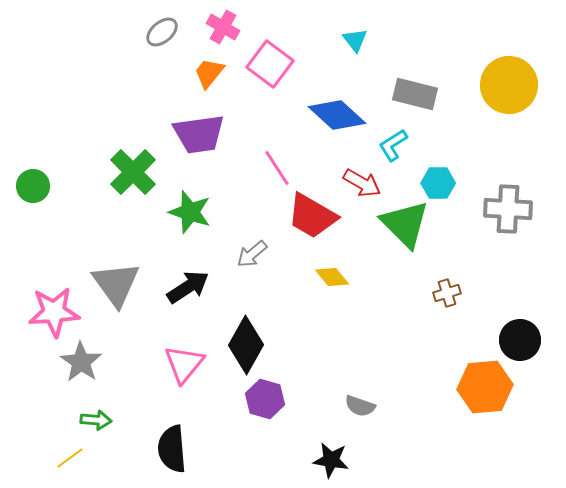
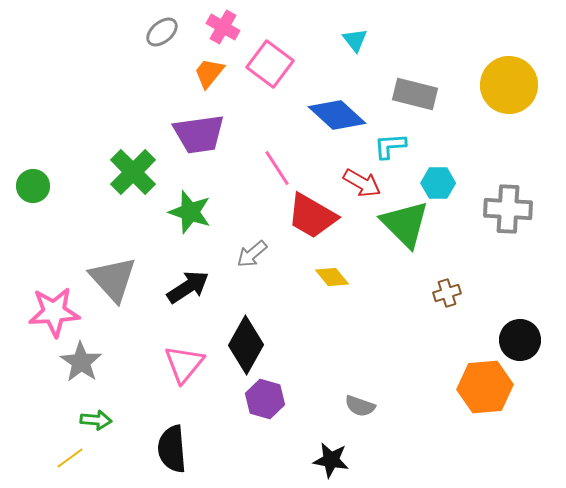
cyan L-shape: moved 3 px left, 1 px down; rotated 28 degrees clockwise
gray triangle: moved 3 px left, 5 px up; rotated 6 degrees counterclockwise
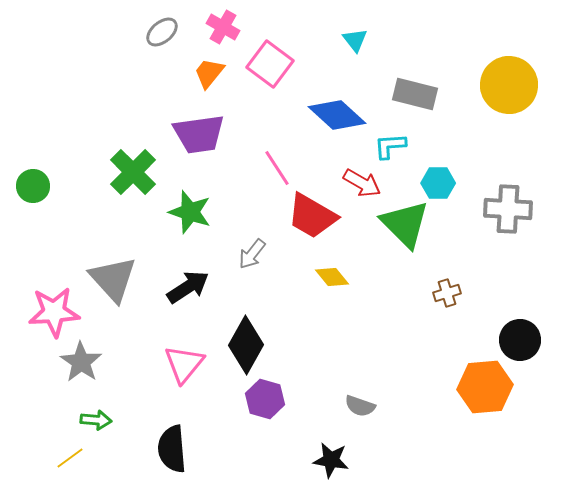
gray arrow: rotated 12 degrees counterclockwise
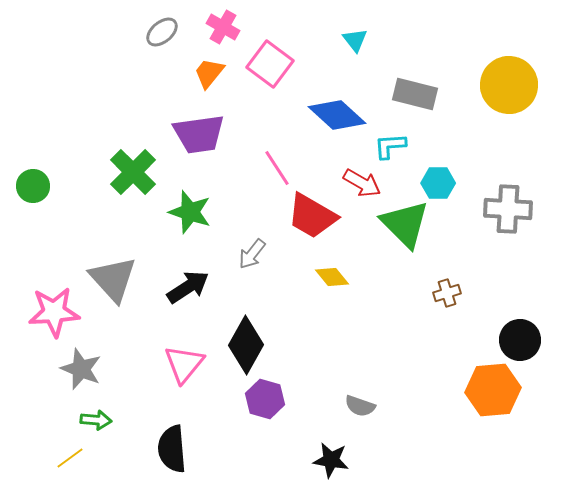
gray star: moved 7 px down; rotated 12 degrees counterclockwise
orange hexagon: moved 8 px right, 3 px down
